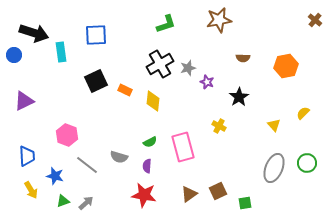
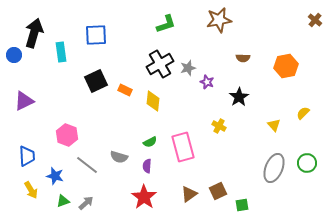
black arrow: rotated 92 degrees counterclockwise
red star: moved 2 px down; rotated 25 degrees clockwise
green square: moved 3 px left, 2 px down
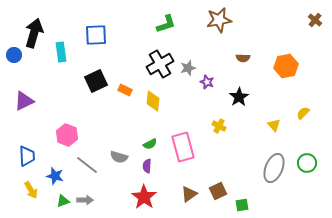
green semicircle: moved 2 px down
gray arrow: moved 1 px left, 3 px up; rotated 42 degrees clockwise
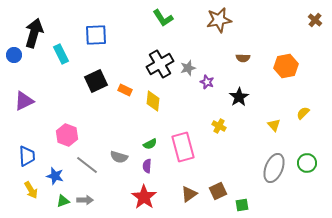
green L-shape: moved 3 px left, 6 px up; rotated 75 degrees clockwise
cyan rectangle: moved 2 px down; rotated 18 degrees counterclockwise
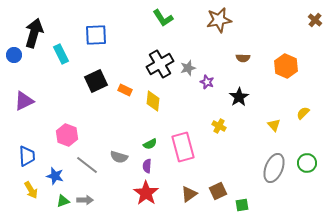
orange hexagon: rotated 25 degrees counterclockwise
red star: moved 2 px right, 4 px up
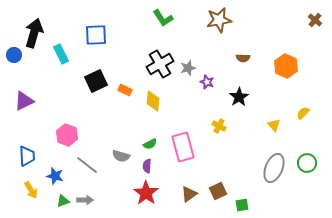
gray semicircle: moved 2 px right, 1 px up
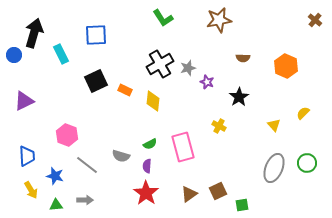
green triangle: moved 7 px left, 4 px down; rotated 16 degrees clockwise
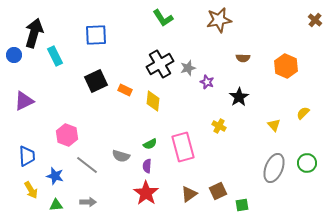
cyan rectangle: moved 6 px left, 2 px down
gray arrow: moved 3 px right, 2 px down
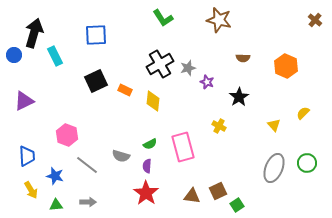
brown star: rotated 25 degrees clockwise
brown triangle: moved 3 px right, 2 px down; rotated 42 degrees clockwise
green square: moved 5 px left; rotated 24 degrees counterclockwise
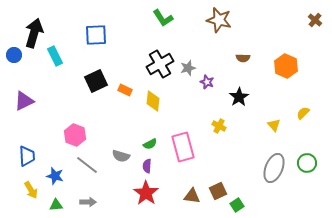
pink hexagon: moved 8 px right
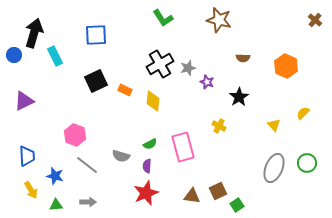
red star: rotated 15 degrees clockwise
